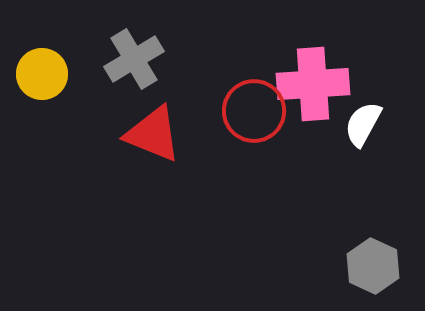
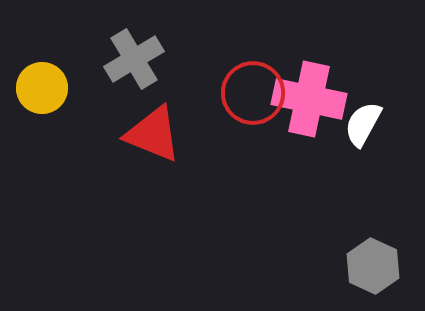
yellow circle: moved 14 px down
pink cross: moved 4 px left, 15 px down; rotated 16 degrees clockwise
red circle: moved 1 px left, 18 px up
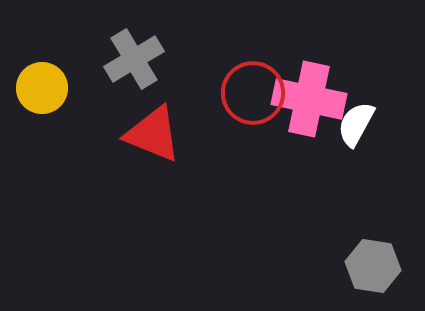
white semicircle: moved 7 px left
gray hexagon: rotated 16 degrees counterclockwise
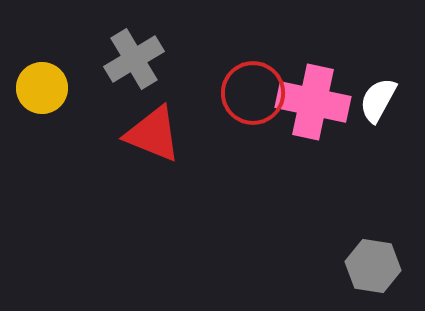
pink cross: moved 4 px right, 3 px down
white semicircle: moved 22 px right, 24 px up
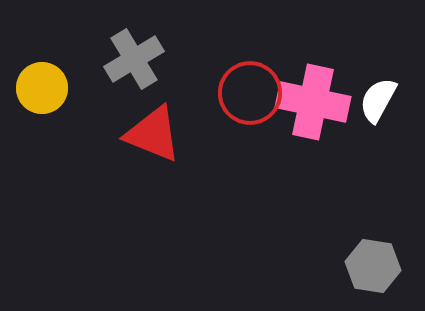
red circle: moved 3 px left
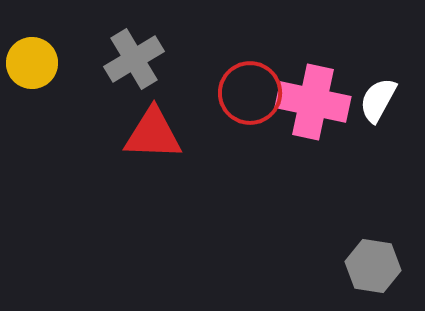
yellow circle: moved 10 px left, 25 px up
red triangle: rotated 20 degrees counterclockwise
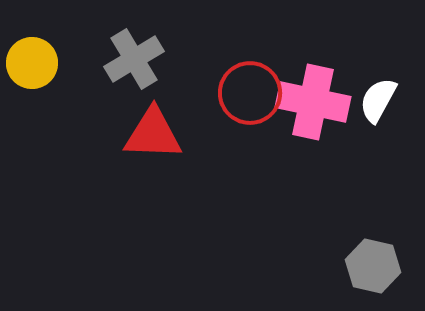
gray hexagon: rotated 4 degrees clockwise
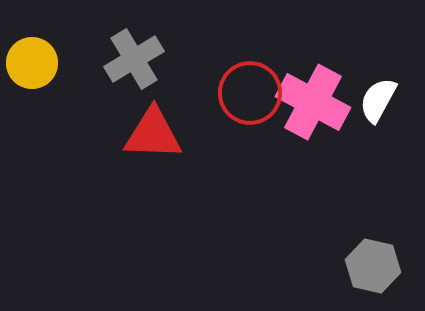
pink cross: rotated 16 degrees clockwise
